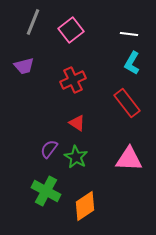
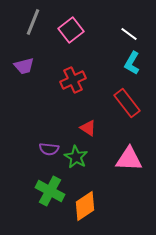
white line: rotated 30 degrees clockwise
red triangle: moved 11 px right, 5 px down
purple semicircle: rotated 120 degrees counterclockwise
green cross: moved 4 px right
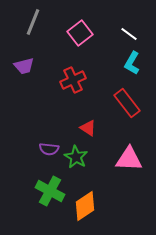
pink square: moved 9 px right, 3 px down
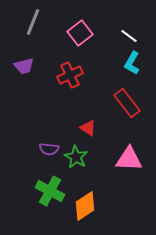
white line: moved 2 px down
red cross: moved 3 px left, 5 px up
